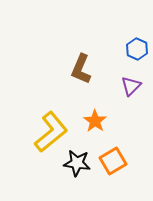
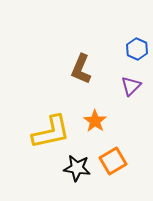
yellow L-shape: rotated 27 degrees clockwise
black star: moved 5 px down
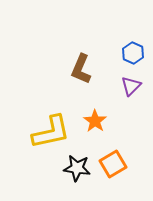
blue hexagon: moved 4 px left, 4 px down
orange square: moved 3 px down
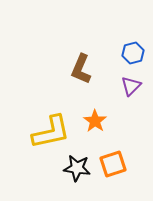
blue hexagon: rotated 20 degrees clockwise
orange square: rotated 12 degrees clockwise
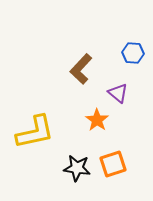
blue hexagon: rotated 20 degrees clockwise
brown L-shape: rotated 20 degrees clockwise
purple triangle: moved 13 px left, 7 px down; rotated 35 degrees counterclockwise
orange star: moved 2 px right, 1 px up
yellow L-shape: moved 16 px left
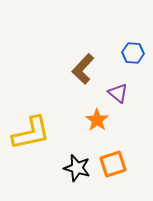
brown L-shape: moved 2 px right
yellow L-shape: moved 4 px left, 1 px down
black star: rotated 8 degrees clockwise
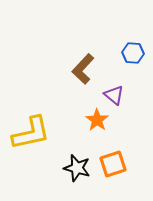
purple triangle: moved 4 px left, 2 px down
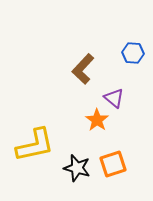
purple triangle: moved 3 px down
yellow L-shape: moved 4 px right, 12 px down
